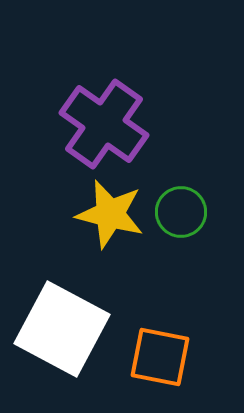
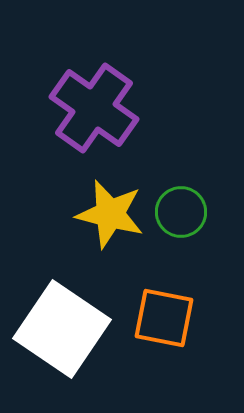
purple cross: moved 10 px left, 16 px up
white square: rotated 6 degrees clockwise
orange square: moved 4 px right, 39 px up
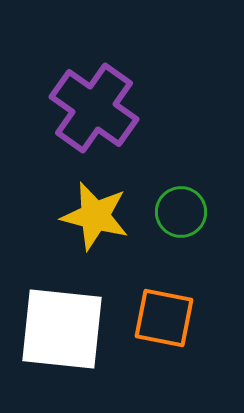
yellow star: moved 15 px left, 2 px down
white square: rotated 28 degrees counterclockwise
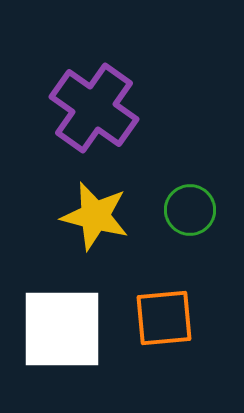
green circle: moved 9 px right, 2 px up
orange square: rotated 16 degrees counterclockwise
white square: rotated 6 degrees counterclockwise
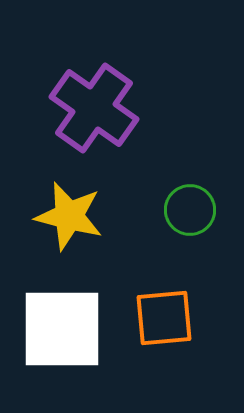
yellow star: moved 26 px left
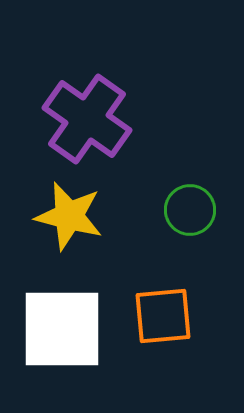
purple cross: moved 7 px left, 11 px down
orange square: moved 1 px left, 2 px up
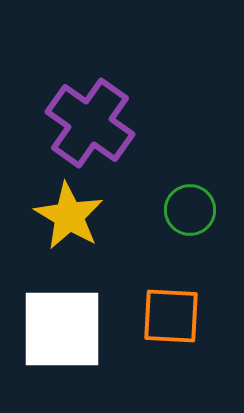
purple cross: moved 3 px right, 4 px down
yellow star: rotated 16 degrees clockwise
orange square: moved 8 px right; rotated 8 degrees clockwise
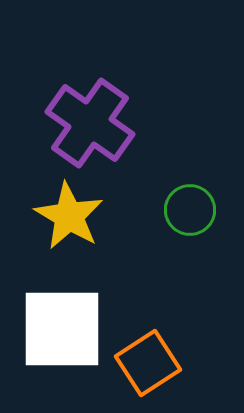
orange square: moved 23 px left, 47 px down; rotated 36 degrees counterclockwise
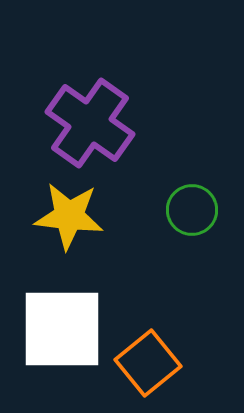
green circle: moved 2 px right
yellow star: rotated 24 degrees counterclockwise
orange square: rotated 6 degrees counterclockwise
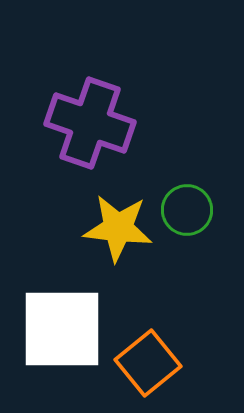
purple cross: rotated 16 degrees counterclockwise
green circle: moved 5 px left
yellow star: moved 49 px right, 12 px down
